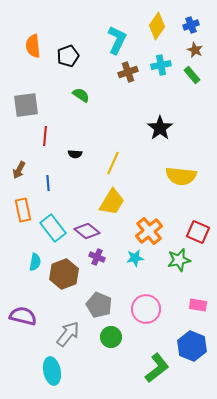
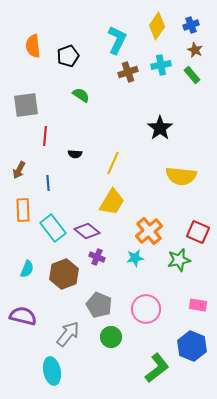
orange rectangle: rotated 10 degrees clockwise
cyan semicircle: moved 8 px left, 7 px down; rotated 12 degrees clockwise
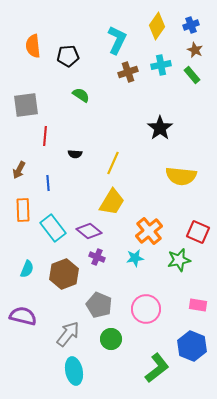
black pentagon: rotated 15 degrees clockwise
purple diamond: moved 2 px right
green circle: moved 2 px down
cyan ellipse: moved 22 px right
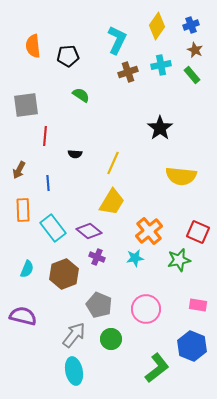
gray arrow: moved 6 px right, 1 px down
